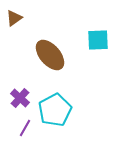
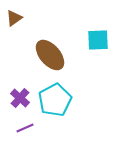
cyan pentagon: moved 10 px up
purple line: rotated 36 degrees clockwise
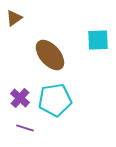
cyan pentagon: rotated 20 degrees clockwise
purple line: rotated 42 degrees clockwise
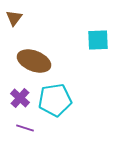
brown triangle: rotated 18 degrees counterclockwise
brown ellipse: moved 16 px left, 6 px down; rotated 28 degrees counterclockwise
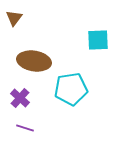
brown ellipse: rotated 12 degrees counterclockwise
cyan pentagon: moved 16 px right, 11 px up
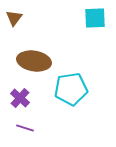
cyan square: moved 3 px left, 22 px up
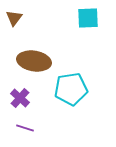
cyan square: moved 7 px left
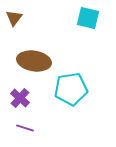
cyan square: rotated 15 degrees clockwise
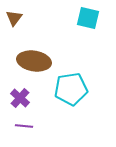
purple line: moved 1 px left, 2 px up; rotated 12 degrees counterclockwise
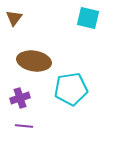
purple cross: rotated 30 degrees clockwise
